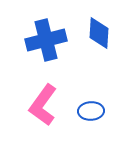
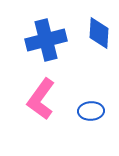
pink L-shape: moved 2 px left, 6 px up
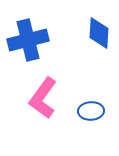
blue cross: moved 18 px left
pink L-shape: moved 2 px right, 1 px up
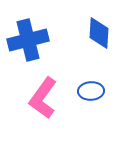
blue ellipse: moved 20 px up
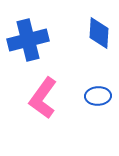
blue ellipse: moved 7 px right, 5 px down
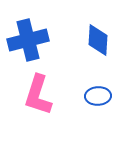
blue diamond: moved 1 px left, 7 px down
pink L-shape: moved 5 px left, 3 px up; rotated 18 degrees counterclockwise
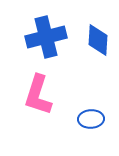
blue cross: moved 18 px right, 3 px up
blue ellipse: moved 7 px left, 23 px down
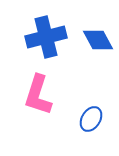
blue diamond: rotated 32 degrees counterclockwise
blue ellipse: rotated 55 degrees counterclockwise
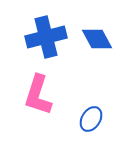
blue diamond: moved 1 px left, 1 px up
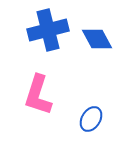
blue cross: moved 2 px right, 7 px up
